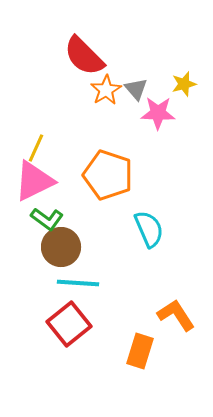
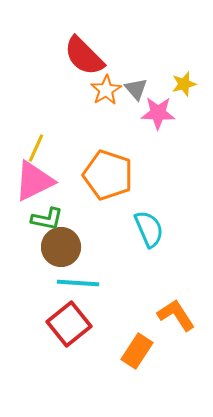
green L-shape: rotated 24 degrees counterclockwise
orange rectangle: moved 3 px left; rotated 16 degrees clockwise
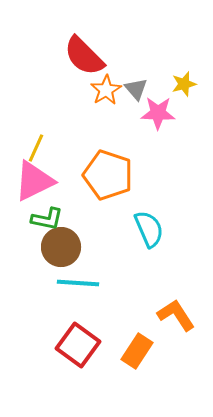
red square: moved 9 px right, 21 px down; rotated 15 degrees counterclockwise
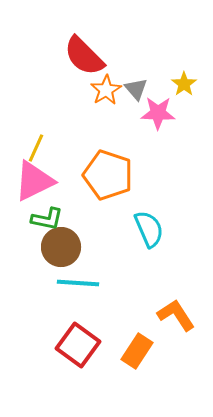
yellow star: rotated 20 degrees counterclockwise
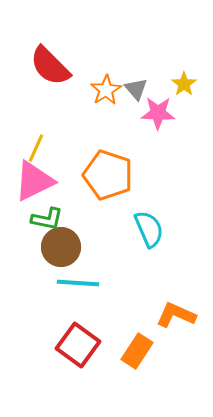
red semicircle: moved 34 px left, 10 px down
orange L-shape: rotated 33 degrees counterclockwise
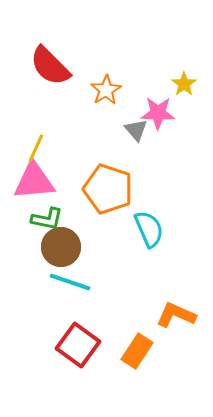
gray triangle: moved 41 px down
orange pentagon: moved 14 px down
pink triangle: rotated 21 degrees clockwise
cyan line: moved 8 px left, 1 px up; rotated 15 degrees clockwise
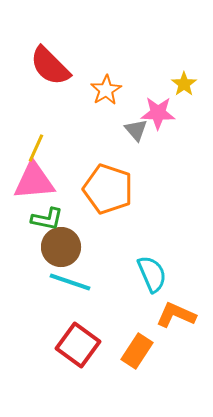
cyan semicircle: moved 3 px right, 45 px down
